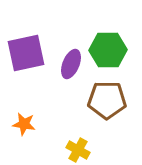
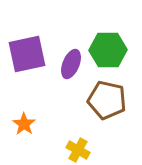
purple square: moved 1 px right, 1 px down
brown pentagon: rotated 12 degrees clockwise
orange star: rotated 25 degrees clockwise
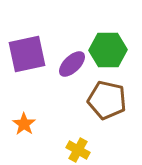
purple ellipse: moved 1 px right; rotated 24 degrees clockwise
